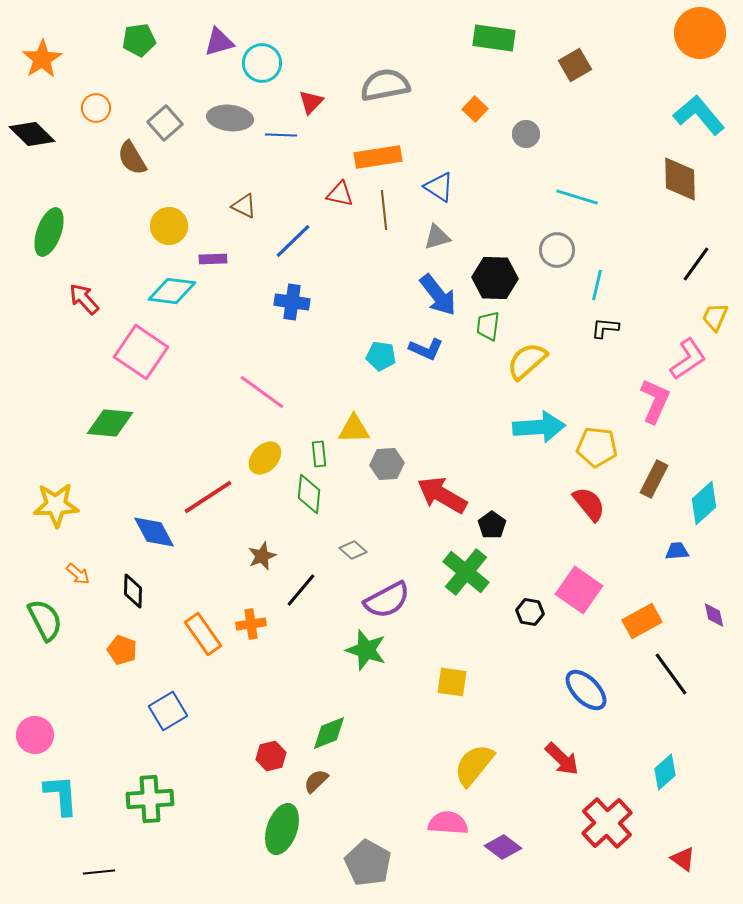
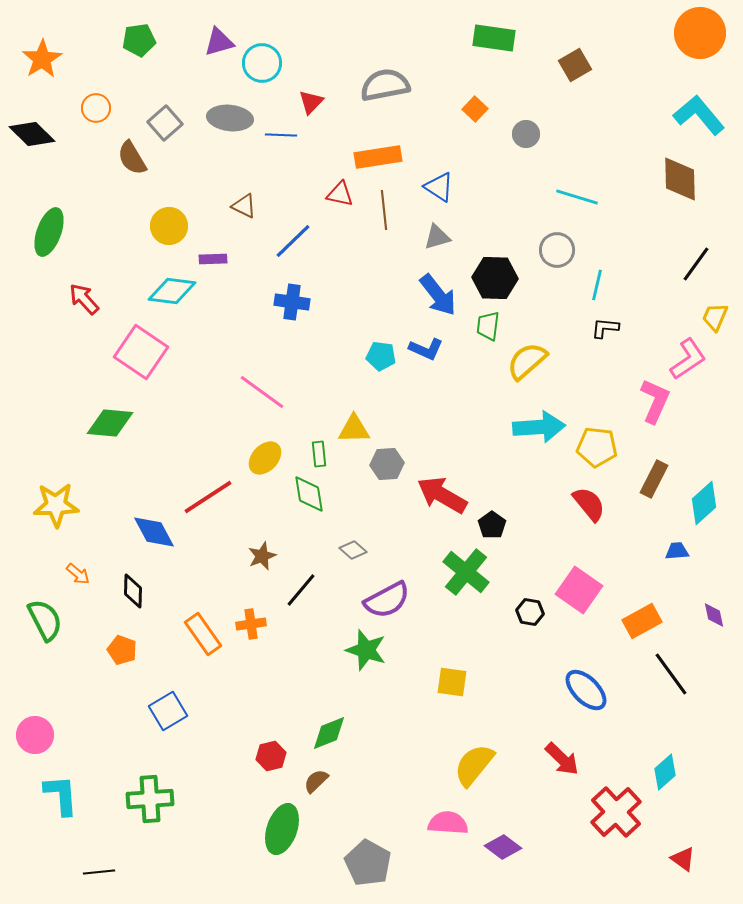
green diamond at (309, 494): rotated 15 degrees counterclockwise
red cross at (607, 823): moved 9 px right, 11 px up
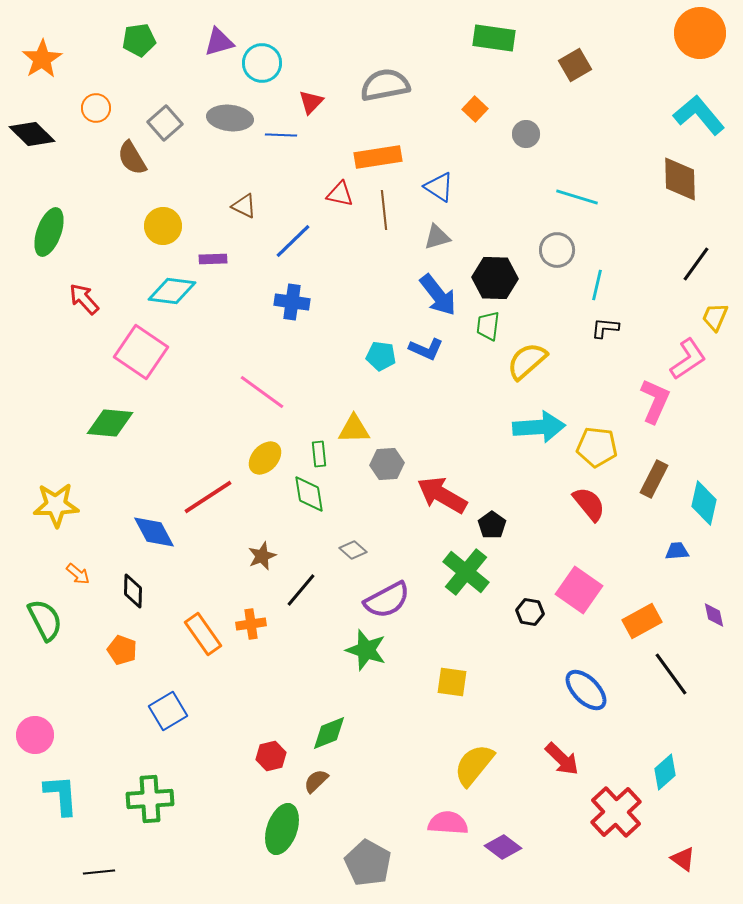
yellow circle at (169, 226): moved 6 px left
cyan diamond at (704, 503): rotated 36 degrees counterclockwise
